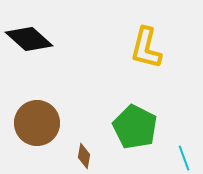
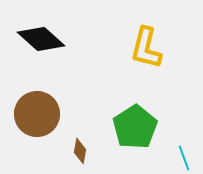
black diamond: moved 12 px right
brown circle: moved 9 px up
green pentagon: rotated 12 degrees clockwise
brown diamond: moved 4 px left, 5 px up
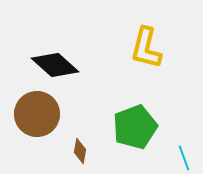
black diamond: moved 14 px right, 26 px down
green pentagon: rotated 12 degrees clockwise
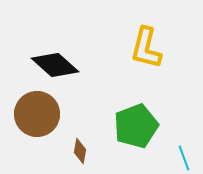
green pentagon: moved 1 px right, 1 px up
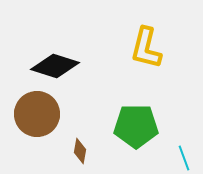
black diamond: moved 1 px down; rotated 24 degrees counterclockwise
green pentagon: rotated 21 degrees clockwise
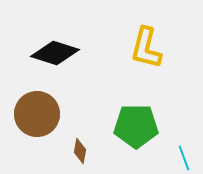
black diamond: moved 13 px up
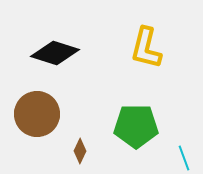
brown diamond: rotated 15 degrees clockwise
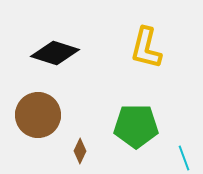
brown circle: moved 1 px right, 1 px down
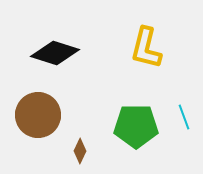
cyan line: moved 41 px up
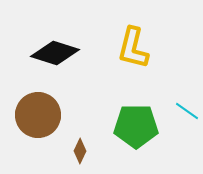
yellow L-shape: moved 13 px left
cyan line: moved 3 px right, 6 px up; rotated 35 degrees counterclockwise
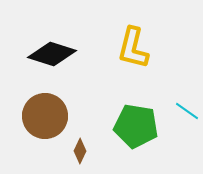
black diamond: moved 3 px left, 1 px down
brown circle: moved 7 px right, 1 px down
green pentagon: rotated 9 degrees clockwise
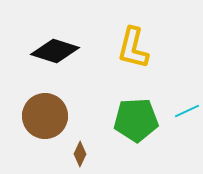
black diamond: moved 3 px right, 3 px up
cyan line: rotated 60 degrees counterclockwise
green pentagon: moved 6 px up; rotated 12 degrees counterclockwise
brown diamond: moved 3 px down
